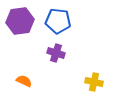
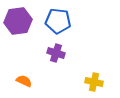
purple hexagon: moved 2 px left
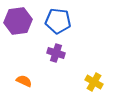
yellow cross: rotated 18 degrees clockwise
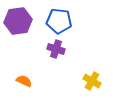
blue pentagon: moved 1 px right
purple cross: moved 4 px up
yellow cross: moved 2 px left, 1 px up
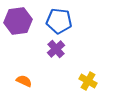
purple cross: rotated 30 degrees clockwise
yellow cross: moved 4 px left
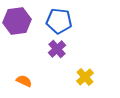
purple hexagon: moved 1 px left
purple cross: moved 1 px right
yellow cross: moved 3 px left, 4 px up; rotated 18 degrees clockwise
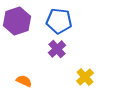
purple hexagon: rotated 12 degrees counterclockwise
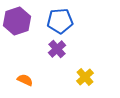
blue pentagon: moved 1 px right; rotated 10 degrees counterclockwise
orange semicircle: moved 1 px right, 1 px up
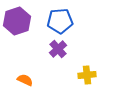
purple cross: moved 1 px right
yellow cross: moved 2 px right, 2 px up; rotated 36 degrees clockwise
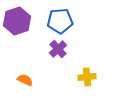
yellow cross: moved 2 px down
